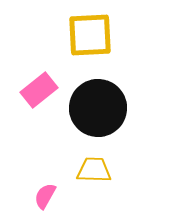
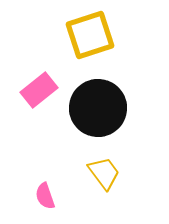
yellow square: rotated 15 degrees counterclockwise
yellow trapezoid: moved 10 px right, 3 px down; rotated 51 degrees clockwise
pink semicircle: rotated 48 degrees counterclockwise
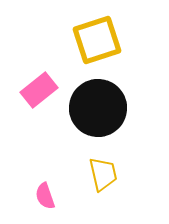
yellow square: moved 7 px right, 5 px down
yellow trapezoid: moved 1 px left, 1 px down; rotated 24 degrees clockwise
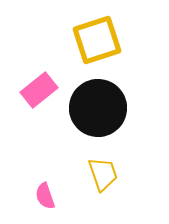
yellow trapezoid: rotated 6 degrees counterclockwise
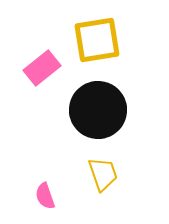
yellow square: rotated 9 degrees clockwise
pink rectangle: moved 3 px right, 22 px up
black circle: moved 2 px down
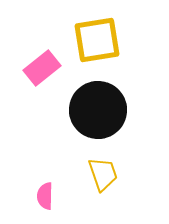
pink semicircle: rotated 20 degrees clockwise
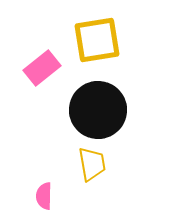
yellow trapezoid: moved 11 px left, 10 px up; rotated 9 degrees clockwise
pink semicircle: moved 1 px left
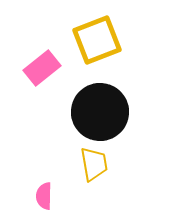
yellow square: rotated 12 degrees counterclockwise
black circle: moved 2 px right, 2 px down
yellow trapezoid: moved 2 px right
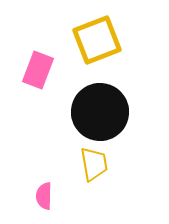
pink rectangle: moved 4 px left, 2 px down; rotated 30 degrees counterclockwise
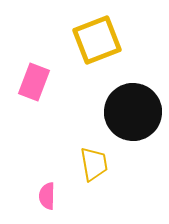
pink rectangle: moved 4 px left, 12 px down
black circle: moved 33 px right
pink semicircle: moved 3 px right
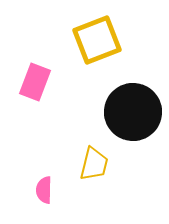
pink rectangle: moved 1 px right
yellow trapezoid: rotated 24 degrees clockwise
pink semicircle: moved 3 px left, 6 px up
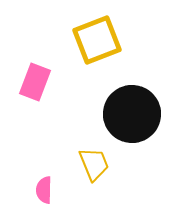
black circle: moved 1 px left, 2 px down
yellow trapezoid: rotated 36 degrees counterclockwise
